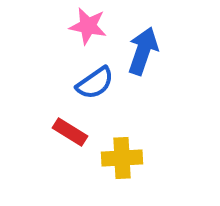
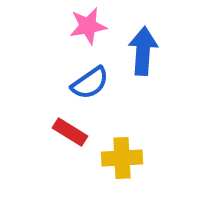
pink star: rotated 21 degrees counterclockwise
blue arrow: rotated 15 degrees counterclockwise
blue semicircle: moved 5 px left
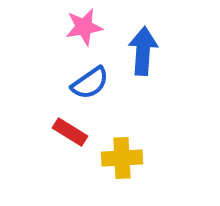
pink star: moved 4 px left, 1 px down
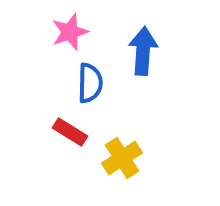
pink star: moved 14 px left, 5 px down; rotated 9 degrees counterclockwise
blue semicircle: rotated 54 degrees counterclockwise
yellow cross: rotated 30 degrees counterclockwise
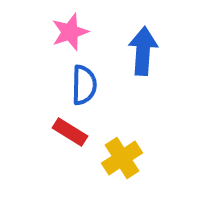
blue semicircle: moved 6 px left, 2 px down
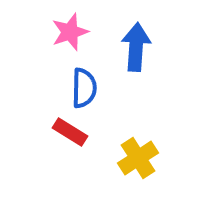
blue arrow: moved 7 px left, 4 px up
blue semicircle: moved 3 px down
yellow cross: moved 16 px right
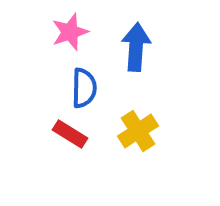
red rectangle: moved 2 px down
yellow cross: moved 27 px up
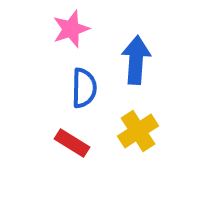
pink star: moved 1 px right, 3 px up
blue arrow: moved 13 px down
red rectangle: moved 2 px right, 9 px down
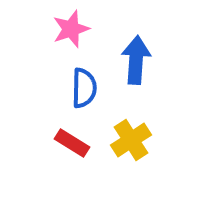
yellow cross: moved 7 px left, 9 px down
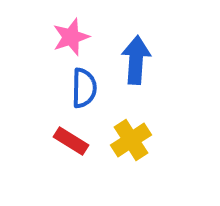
pink star: moved 8 px down
red rectangle: moved 1 px left, 2 px up
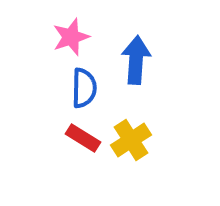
red rectangle: moved 12 px right, 3 px up
